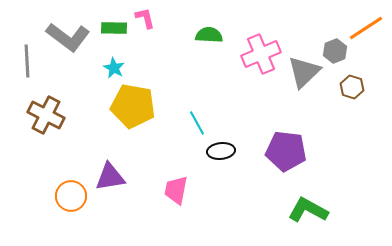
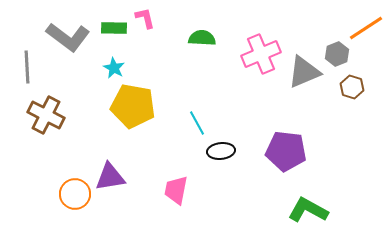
green semicircle: moved 7 px left, 3 px down
gray hexagon: moved 2 px right, 3 px down
gray line: moved 6 px down
gray triangle: rotated 21 degrees clockwise
orange circle: moved 4 px right, 2 px up
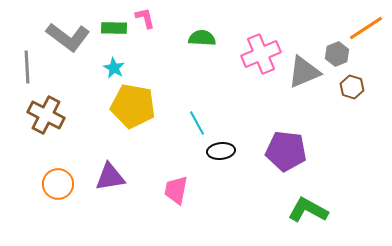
orange circle: moved 17 px left, 10 px up
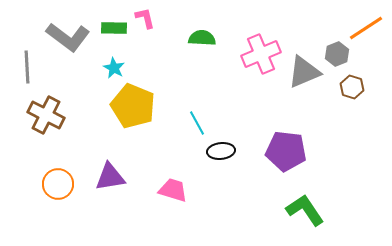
yellow pentagon: rotated 12 degrees clockwise
pink trapezoid: moved 3 px left; rotated 96 degrees clockwise
green L-shape: moved 3 px left; rotated 27 degrees clockwise
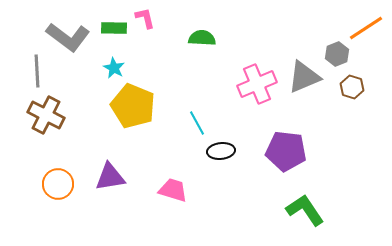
pink cross: moved 4 px left, 30 px down
gray line: moved 10 px right, 4 px down
gray triangle: moved 5 px down
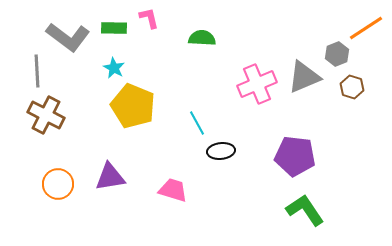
pink L-shape: moved 4 px right
purple pentagon: moved 9 px right, 5 px down
